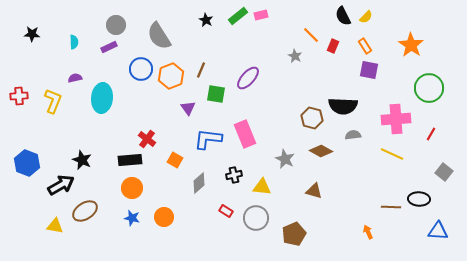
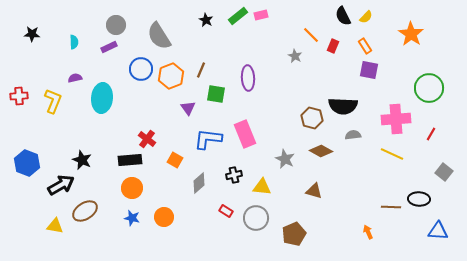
orange star at (411, 45): moved 11 px up
purple ellipse at (248, 78): rotated 45 degrees counterclockwise
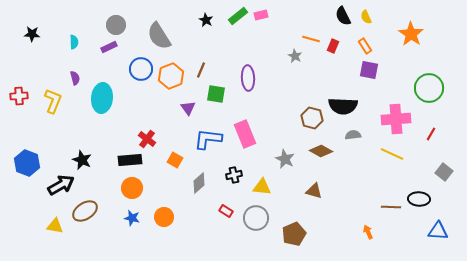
yellow semicircle at (366, 17): rotated 112 degrees clockwise
orange line at (311, 35): moved 4 px down; rotated 30 degrees counterclockwise
purple semicircle at (75, 78): rotated 88 degrees clockwise
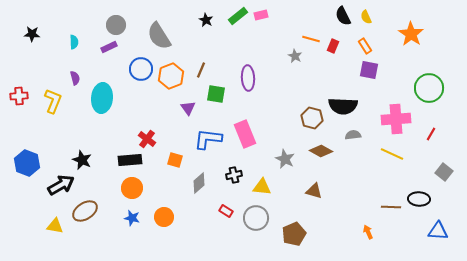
orange square at (175, 160): rotated 14 degrees counterclockwise
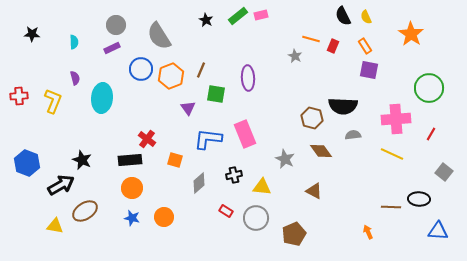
purple rectangle at (109, 47): moved 3 px right, 1 px down
brown diamond at (321, 151): rotated 25 degrees clockwise
brown triangle at (314, 191): rotated 12 degrees clockwise
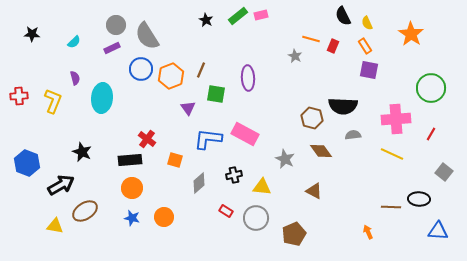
yellow semicircle at (366, 17): moved 1 px right, 6 px down
gray semicircle at (159, 36): moved 12 px left
cyan semicircle at (74, 42): rotated 48 degrees clockwise
green circle at (429, 88): moved 2 px right
pink rectangle at (245, 134): rotated 40 degrees counterclockwise
black star at (82, 160): moved 8 px up
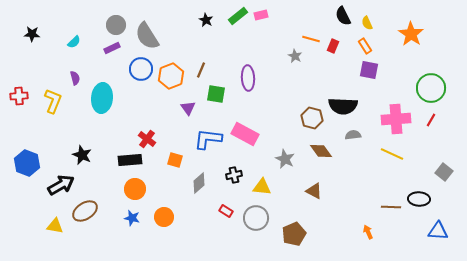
red line at (431, 134): moved 14 px up
black star at (82, 152): moved 3 px down
orange circle at (132, 188): moved 3 px right, 1 px down
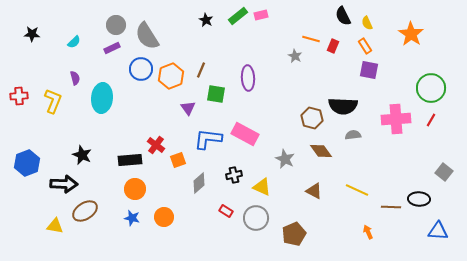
red cross at (147, 139): moved 9 px right, 6 px down
yellow line at (392, 154): moved 35 px left, 36 px down
orange square at (175, 160): moved 3 px right; rotated 35 degrees counterclockwise
blue hexagon at (27, 163): rotated 20 degrees clockwise
black arrow at (61, 185): moved 3 px right, 1 px up; rotated 32 degrees clockwise
yellow triangle at (262, 187): rotated 18 degrees clockwise
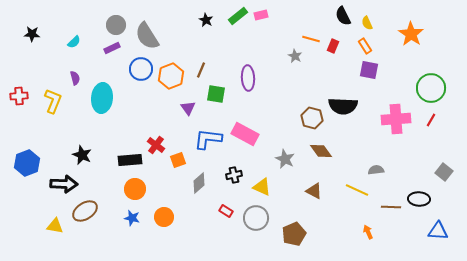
gray semicircle at (353, 135): moved 23 px right, 35 px down
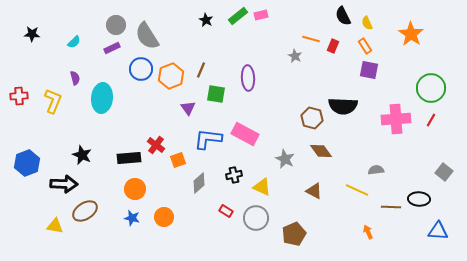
black rectangle at (130, 160): moved 1 px left, 2 px up
